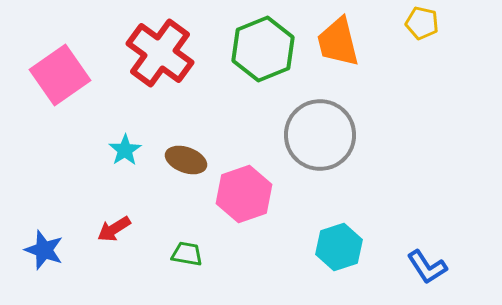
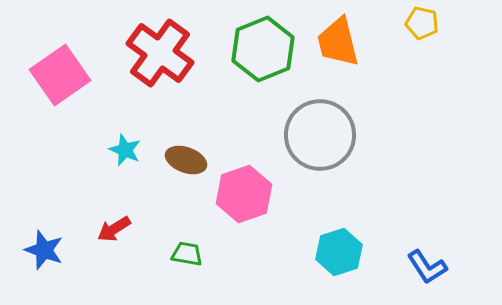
cyan star: rotated 16 degrees counterclockwise
cyan hexagon: moved 5 px down
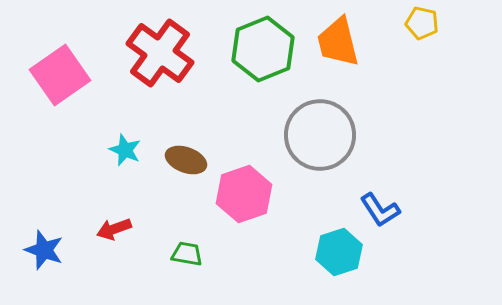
red arrow: rotated 12 degrees clockwise
blue L-shape: moved 47 px left, 57 px up
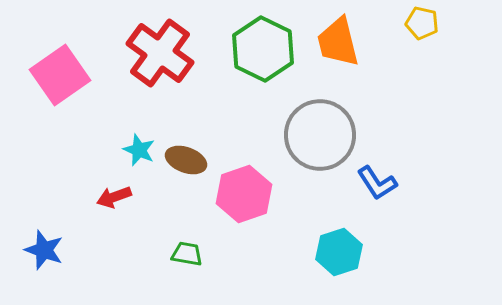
green hexagon: rotated 12 degrees counterclockwise
cyan star: moved 14 px right
blue L-shape: moved 3 px left, 27 px up
red arrow: moved 32 px up
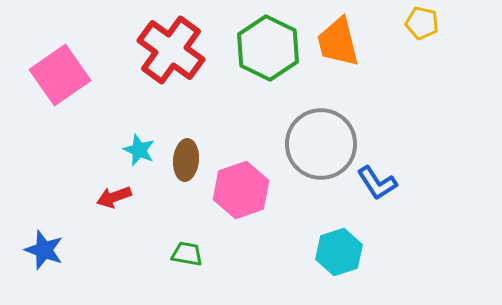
green hexagon: moved 5 px right, 1 px up
red cross: moved 11 px right, 3 px up
gray circle: moved 1 px right, 9 px down
brown ellipse: rotated 75 degrees clockwise
pink hexagon: moved 3 px left, 4 px up
